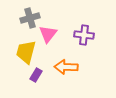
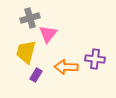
purple cross: moved 11 px right, 24 px down
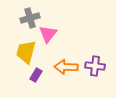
purple cross: moved 7 px down
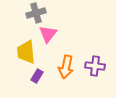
gray cross: moved 6 px right, 5 px up
yellow trapezoid: rotated 20 degrees counterclockwise
orange arrow: rotated 80 degrees counterclockwise
purple rectangle: moved 1 px right, 1 px down
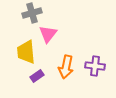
gray cross: moved 4 px left
purple rectangle: rotated 24 degrees clockwise
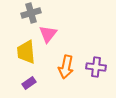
gray cross: moved 1 px left
purple cross: moved 1 px right, 1 px down
purple rectangle: moved 8 px left, 7 px down
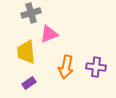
pink triangle: moved 1 px right; rotated 30 degrees clockwise
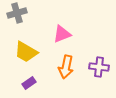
gray cross: moved 14 px left
pink triangle: moved 13 px right
yellow trapezoid: rotated 55 degrees counterclockwise
purple cross: moved 3 px right
